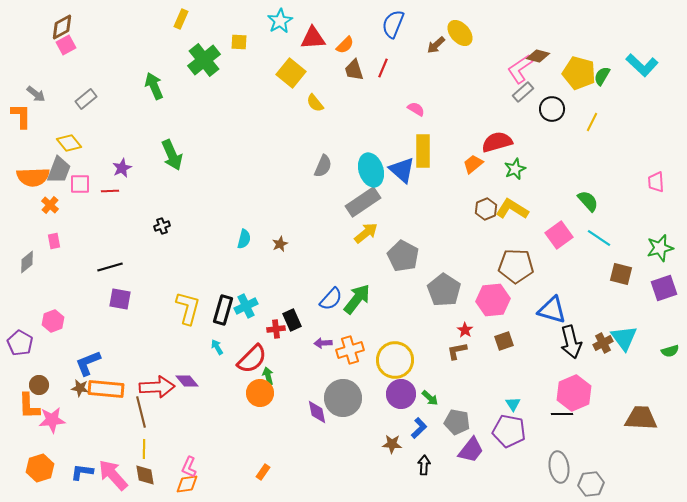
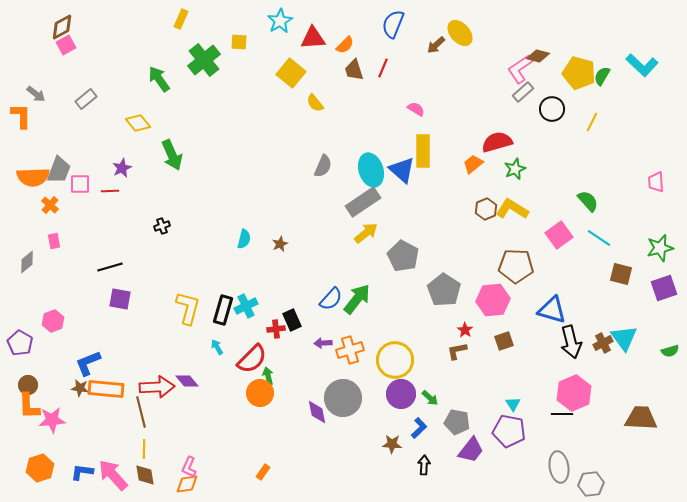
green arrow at (154, 86): moved 5 px right, 7 px up; rotated 12 degrees counterclockwise
yellow diamond at (69, 143): moved 69 px right, 20 px up
brown circle at (39, 385): moved 11 px left
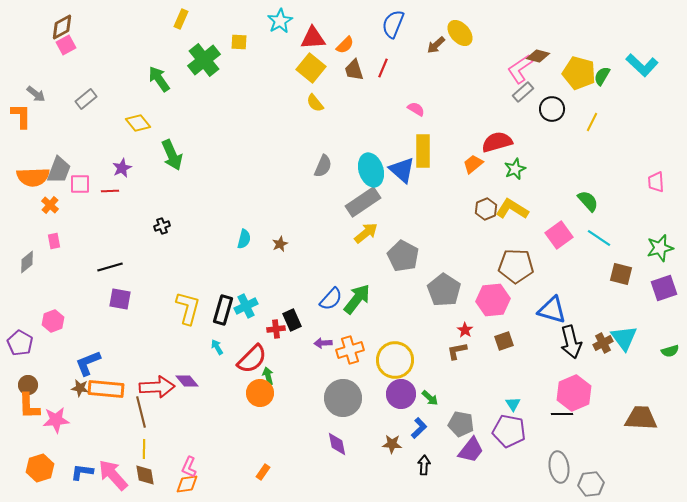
yellow square at (291, 73): moved 20 px right, 5 px up
purple diamond at (317, 412): moved 20 px right, 32 px down
pink star at (52, 420): moved 4 px right
gray pentagon at (457, 422): moved 4 px right, 2 px down
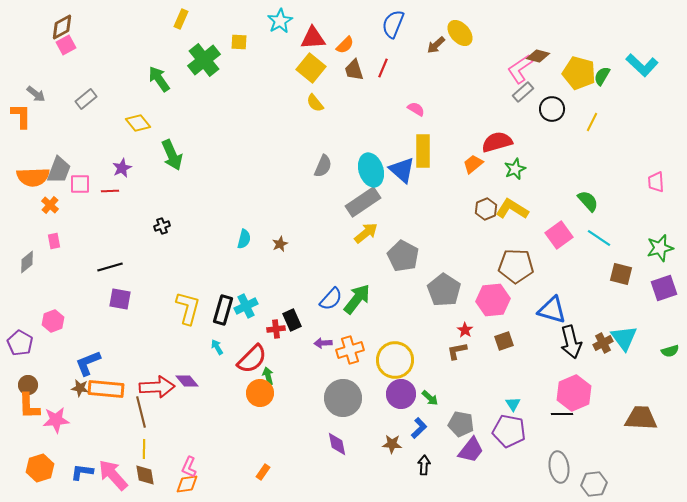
gray hexagon at (591, 484): moved 3 px right
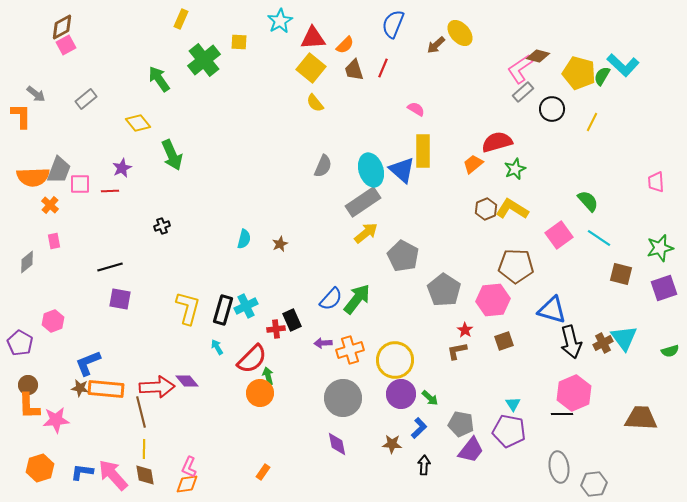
cyan L-shape at (642, 65): moved 19 px left
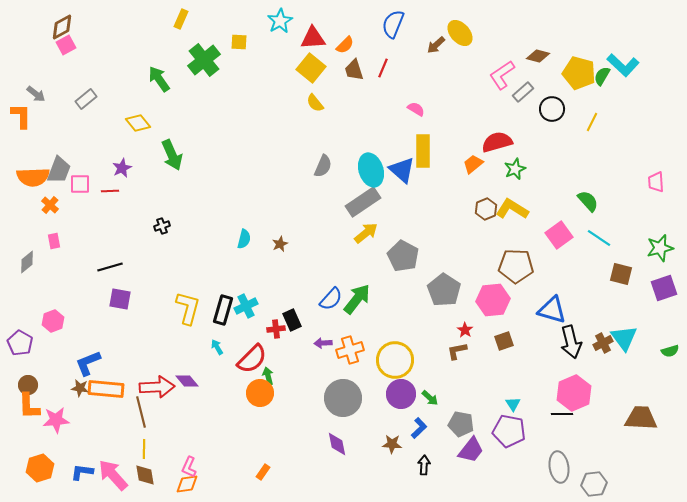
pink L-shape at (520, 69): moved 18 px left, 6 px down
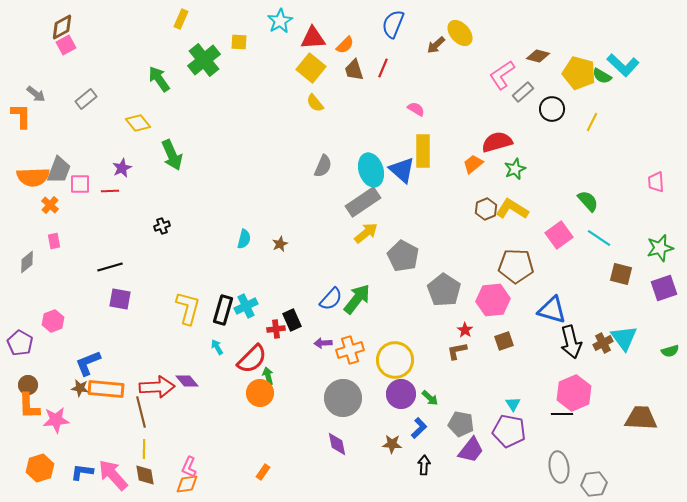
green semicircle at (602, 76): rotated 90 degrees counterclockwise
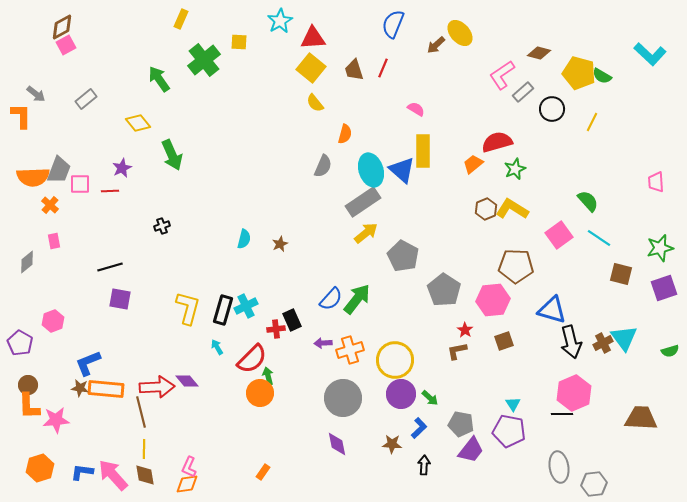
orange semicircle at (345, 45): moved 89 px down; rotated 30 degrees counterclockwise
brown diamond at (538, 56): moved 1 px right, 3 px up
cyan L-shape at (623, 65): moved 27 px right, 11 px up
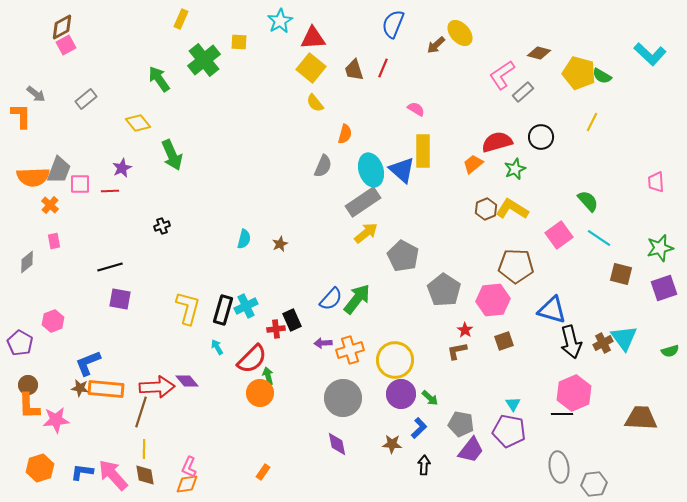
black circle at (552, 109): moved 11 px left, 28 px down
brown line at (141, 412): rotated 32 degrees clockwise
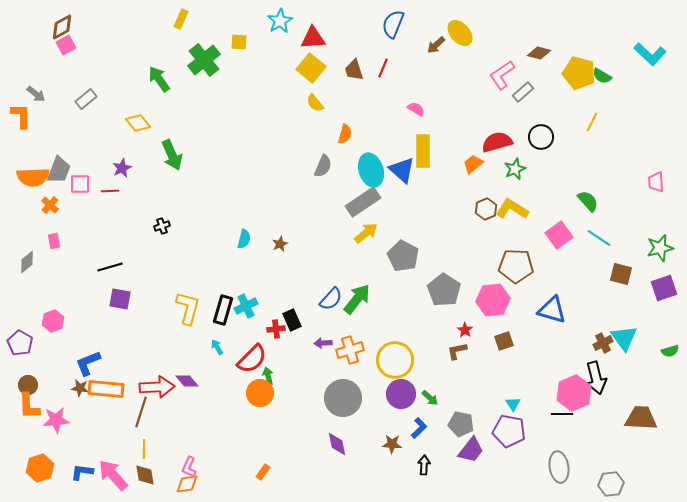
black arrow at (571, 342): moved 25 px right, 36 px down
gray hexagon at (594, 484): moved 17 px right
